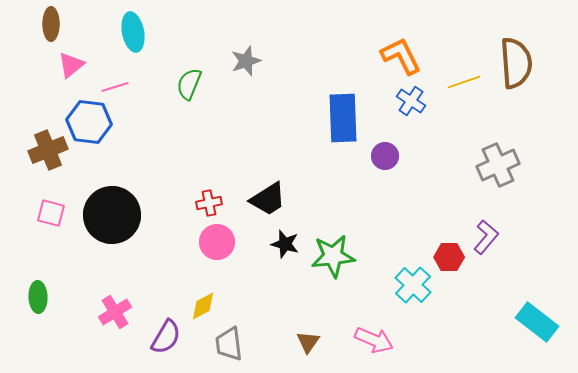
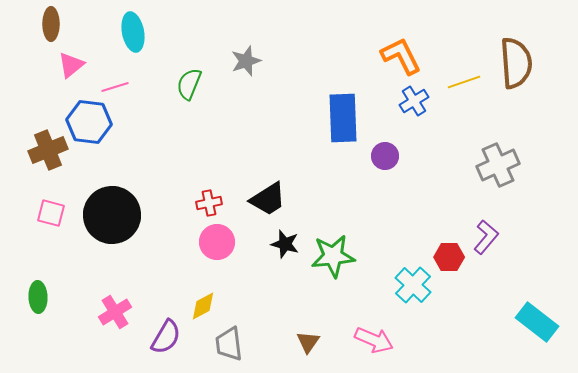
blue cross: moved 3 px right; rotated 24 degrees clockwise
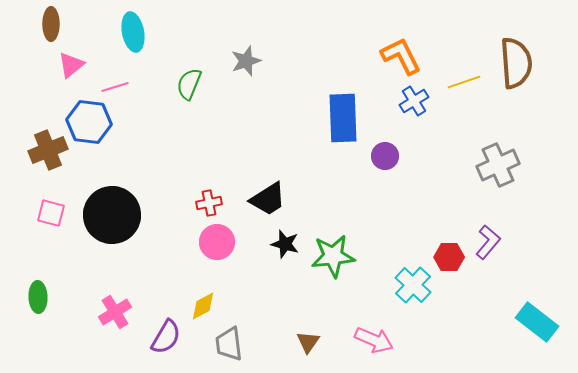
purple L-shape: moved 2 px right, 5 px down
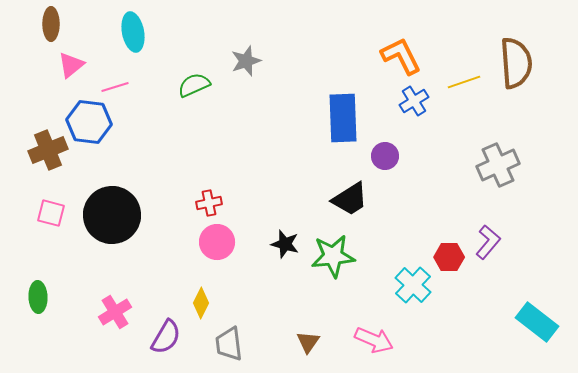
green semicircle: moved 5 px right, 1 px down; rotated 44 degrees clockwise
black trapezoid: moved 82 px right
yellow diamond: moved 2 px left, 3 px up; rotated 36 degrees counterclockwise
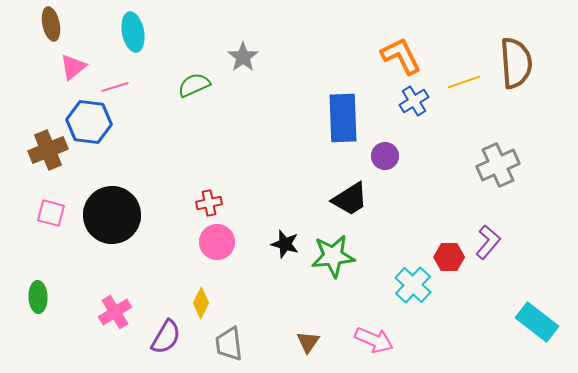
brown ellipse: rotated 12 degrees counterclockwise
gray star: moved 3 px left, 4 px up; rotated 16 degrees counterclockwise
pink triangle: moved 2 px right, 2 px down
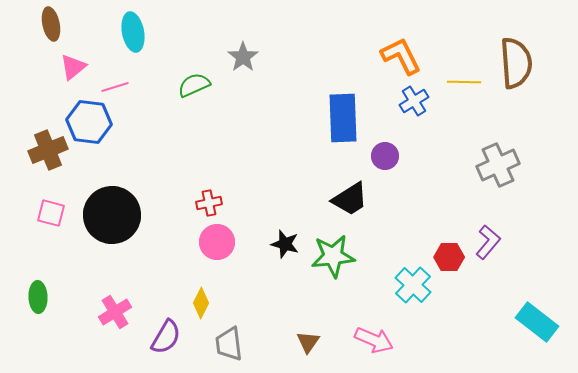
yellow line: rotated 20 degrees clockwise
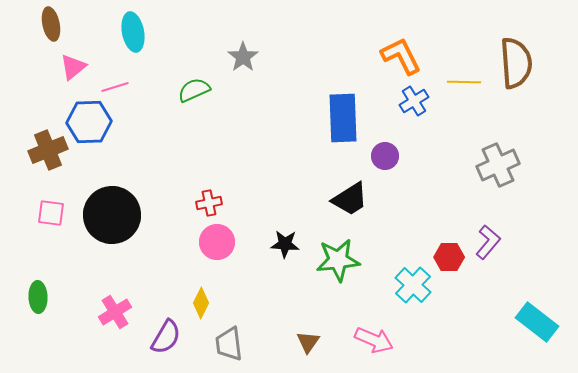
green semicircle: moved 5 px down
blue hexagon: rotated 9 degrees counterclockwise
pink square: rotated 8 degrees counterclockwise
black star: rotated 12 degrees counterclockwise
green star: moved 5 px right, 4 px down
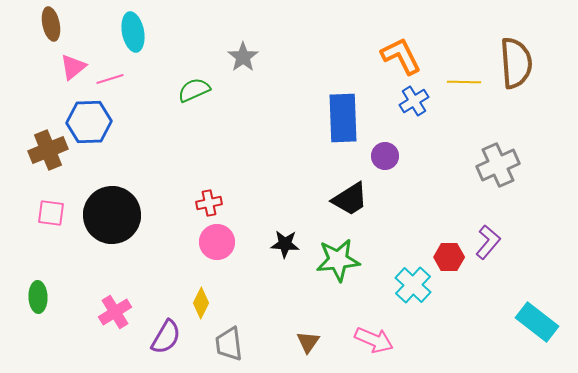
pink line: moved 5 px left, 8 px up
